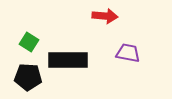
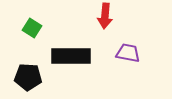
red arrow: rotated 90 degrees clockwise
green square: moved 3 px right, 14 px up
black rectangle: moved 3 px right, 4 px up
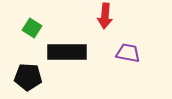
black rectangle: moved 4 px left, 4 px up
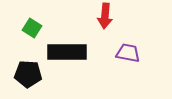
black pentagon: moved 3 px up
